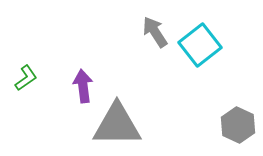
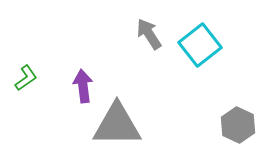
gray arrow: moved 6 px left, 2 px down
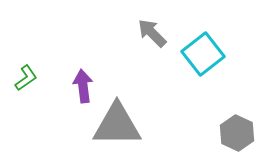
gray arrow: moved 3 px right, 1 px up; rotated 12 degrees counterclockwise
cyan square: moved 3 px right, 9 px down
gray hexagon: moved 1 px left, 8 px down
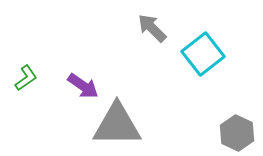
gray arrow: moved 5 px up
purple arrow: rotated 132 degrees clockwise
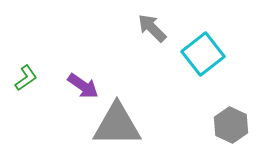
gray hexagon: moved 6 px left, 8 px up
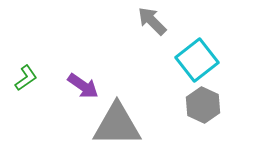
gray arrow: moved 7 px up
cyan square: moved 6 px left, 6 px down
gray hexagon: moved 28 px left, 20 px up
